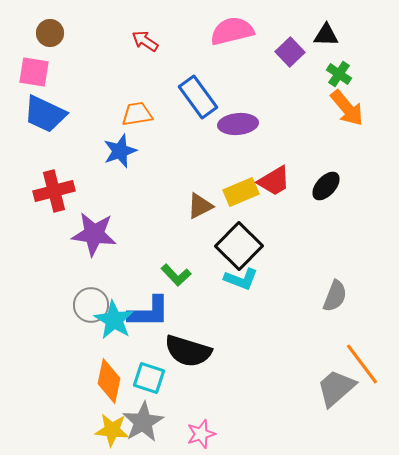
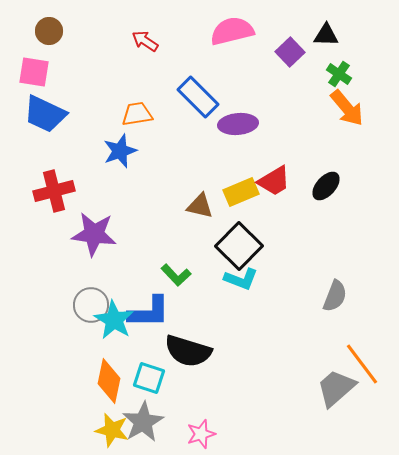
brown circle: moved 1 px left, 2 px up
blue rectangle: rotated 9 degrees counterclockwise
brown triangle: rotated 40 degrees clockwise
yellow star: rotated 8 degrees clockwise
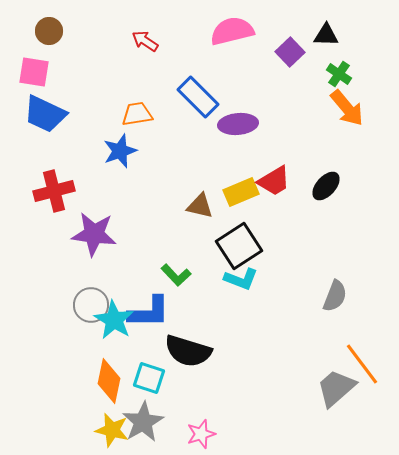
black square: rotated 12 degrees clockwise
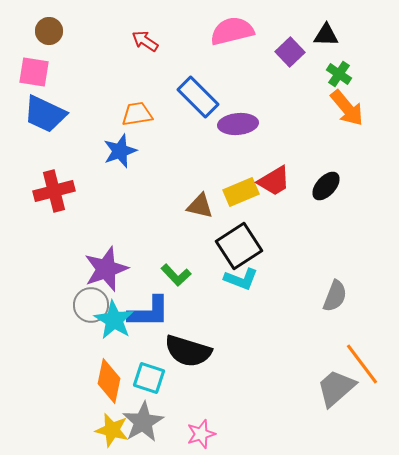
purple star: moved 12 px right, 35 px down; rotated 27 degrees counterclockwise
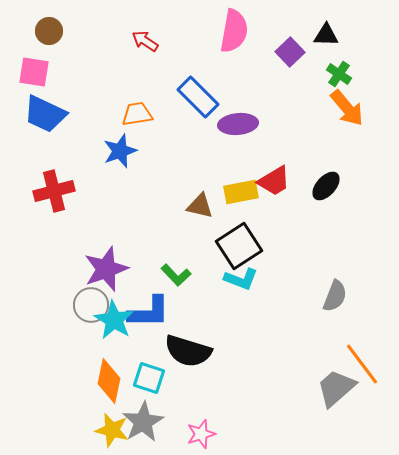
pink semicircle: moved 2 px right; rotated 114 degrees clockwise
yellow rectangle: rotated 12 degrees clockwise
